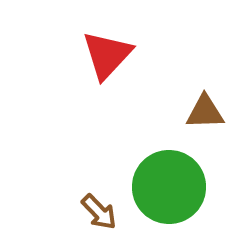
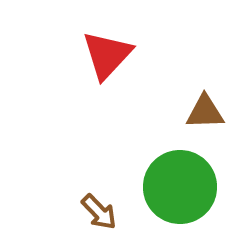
green circle: moved 11 px right
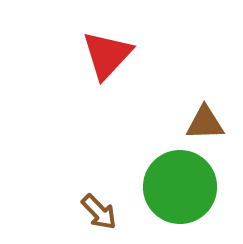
brown triangle: moved 11 px down
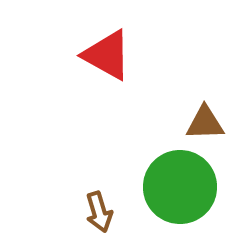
red triangle: rotated 44 degrees counterclockwise
brown arrow: rotated 27 degrees clockwise
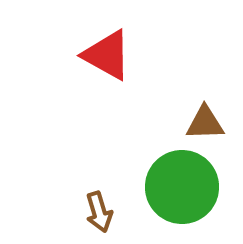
green circle: moved 2 px right
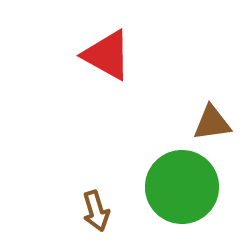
brown triangle: moved 7 px right; rotated 6 degrees counterclockwise
brown arrow: moved 3 px left, 1 px up
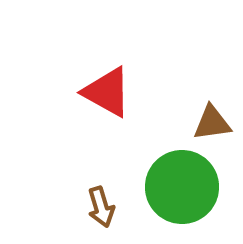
red triangle: moved 37 px down
brown arrow: moved 5 px right, 4 px up
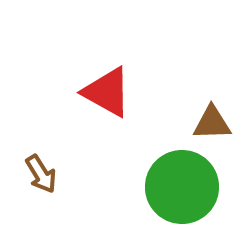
brown triangle: rotated 6 degrees clockwise
brown arrow: moved 60 px left, 33 px up; rotated 15 degrees counterclockwise
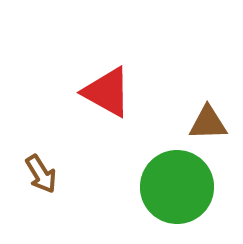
brown triangle: moved 4 px left
green circle: moved 5 px left
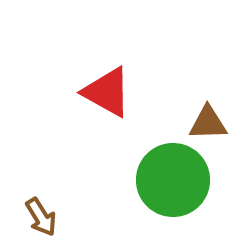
brown arrow: moved 43 px down
green circle: moved 4 px left, 7 px up
